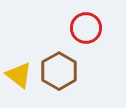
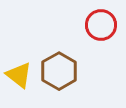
red circle: moved 15 px right, 3 px up
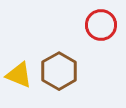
yellow triangle: rotated 16 degrees counterclockwise
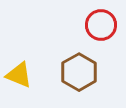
brown hexagon: moved 20 px right, 1 px down
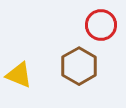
brown hexagon: moved 6 px up
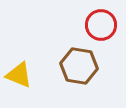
brown hexagon: rotated 21 degrees counterclockwise
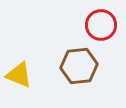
brown hexagon: rotated 15 degrees counterclockwise
